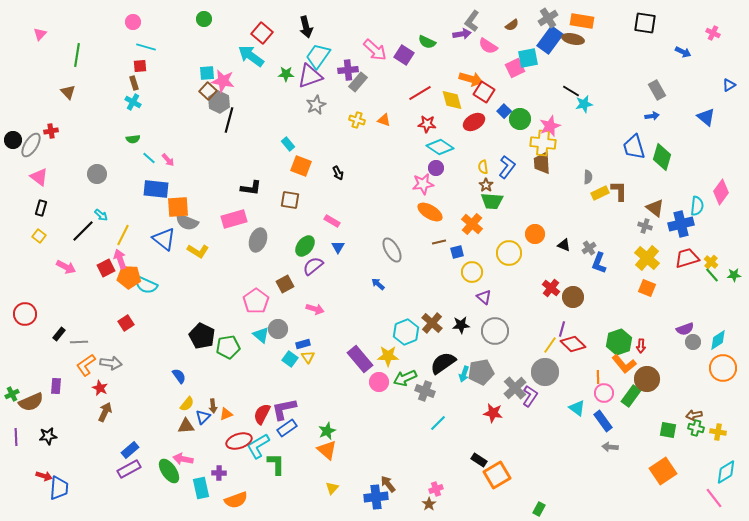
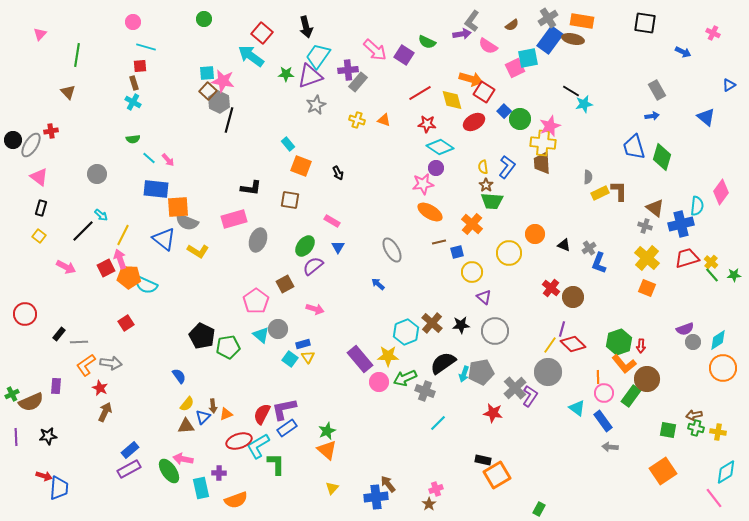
gray circle at (545, 372): moved 3 px right
black rectangle at (479, 460): moved 4 px right; rotated 21 degrees counterclockwise
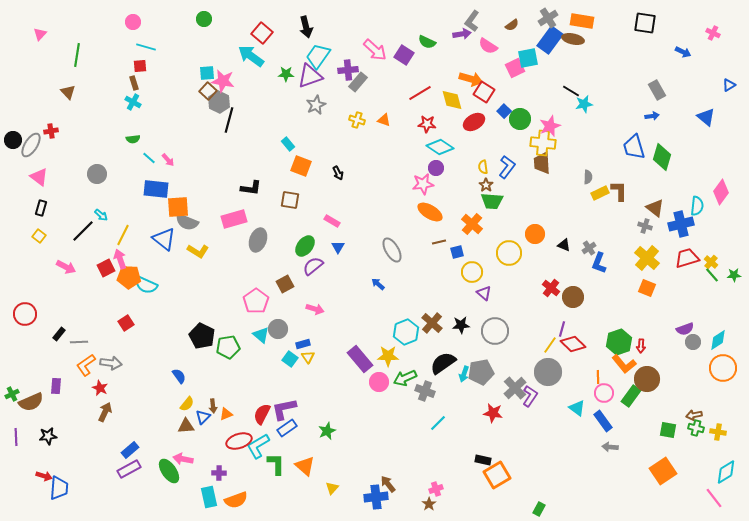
purple triangle at (484, 297): moved 4 px up
orange triangle at (327, 450): moved 22 px left, 16 px down
cyan rectangle at (201, 488): moved 8 px right, 9 px down
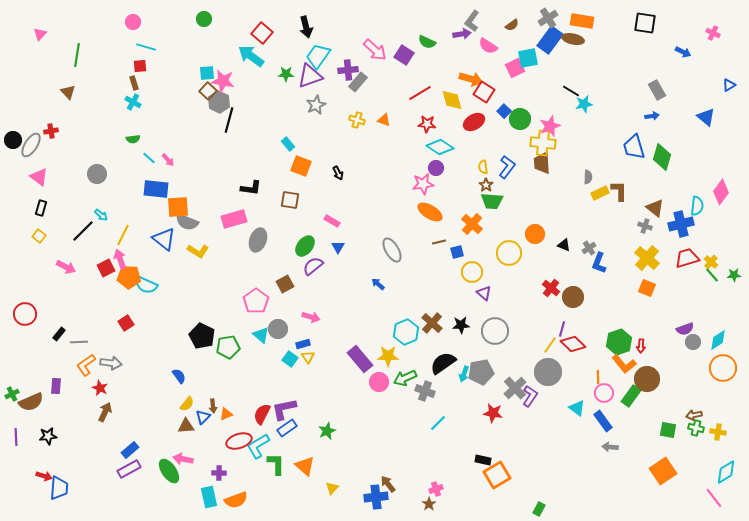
pink arrow at (315, 309): moved 4 px left, 8 px down
